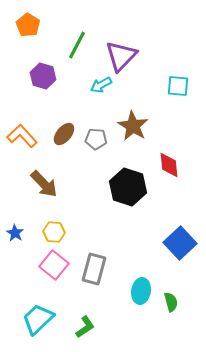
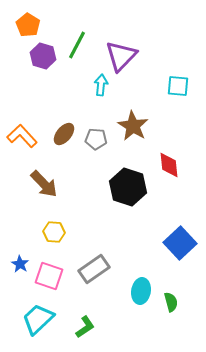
purple hexagon: moved 20 px up
cyan arrow: rotated 125 degrees clockwise
blue star: moved 5 px right, 31 px down
pink square: moved 5 px left, 11 px down; rotated 20 degrees counterclockwise
gray rectangle: rotated 40 degrees clockwise
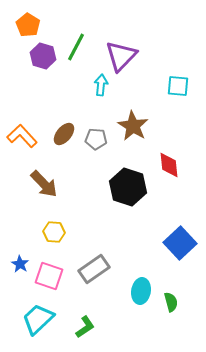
green line: moved 1 px left, 2 px down
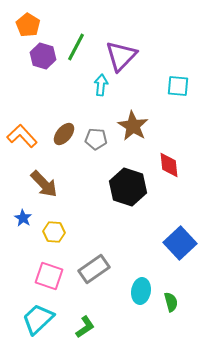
blue star: moved 3 px right, 46 px up
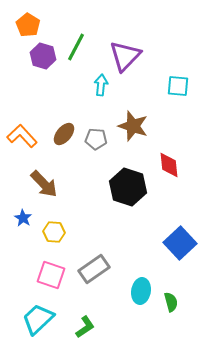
purple triangle: moved 4 px right
brown star: rotated 12 degrees counterclockwise
pink square: moved 2 px right, 1 px up
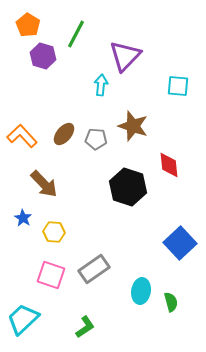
green line: moved 13 px up
cyan trapezoid: moved 15 px left
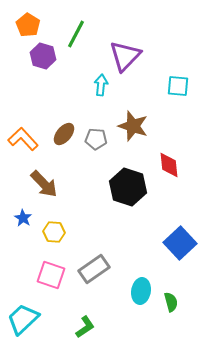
orange L-shape: moved 1 px right, 3 px down
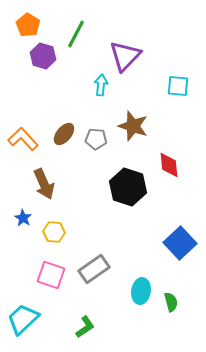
brown arrow: rotated 20 degrees clockwise
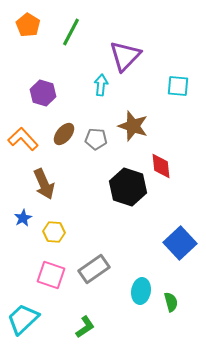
green line: moved 5 px left, 2 px up
purple hexagon: moved 37 px down
red diamond: moved 8 px left, 1 px down
blue star: rotated 12 degrees clockwise
